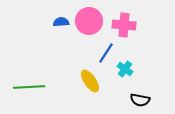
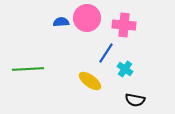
pink circle: moved 2 px left, 3 px up
yellow ellipse: rotated 20 degrees counterclockwise
green line: moved 1 px left, 18 px up
black semicircle: moved 5 px left
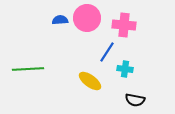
blue semicircle: moved 1 px left, 2 px up
blue line: moved 1 px right, 1 px up
cyan cross: rotated 28 degrees counterclockwise
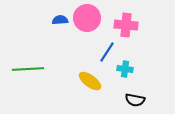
pink cross: moved 2 px right
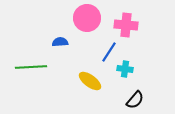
blue semicircle: moved 22 px down
blue line: moved 2 px right
green line: moved 3 px right, 2 px up
black semicircle: rotated 60 degrees counterclockwise
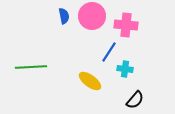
pink circle: moved 5 px right, 2 px up
blue semicircle: moved 4 px right, 26 px up; rotated 84 degrees clockwise
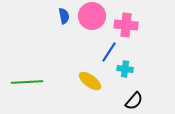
green line: moved 4 px left, 15 px down
black semicircle: moved 1 px left, 1 px down
